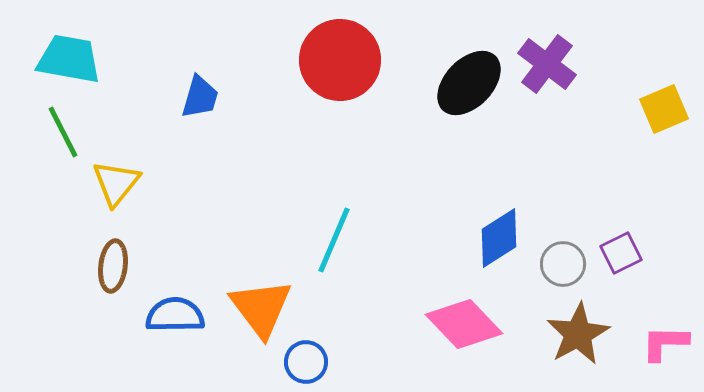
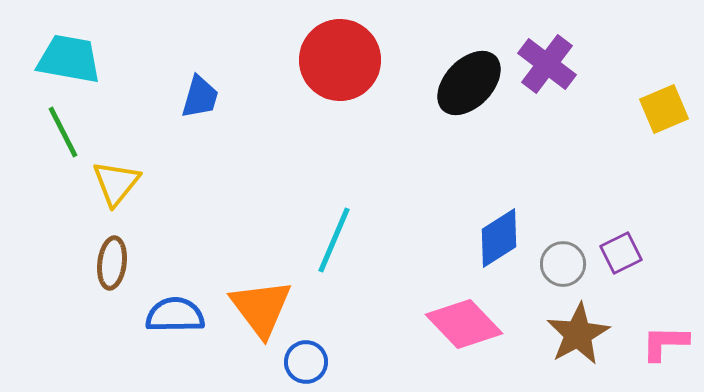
brown ellipse: moved 1 px left, 3 px up
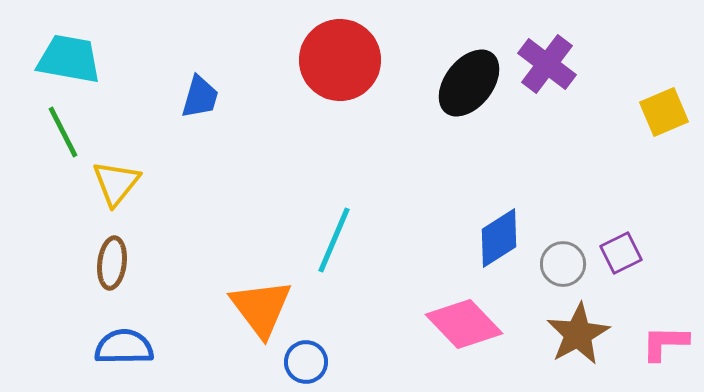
black ellipse: rotated 6 degrees counterclockwise
yellow square: moved 3 px down
blue semicircle: moved 51 px left, 32 px down
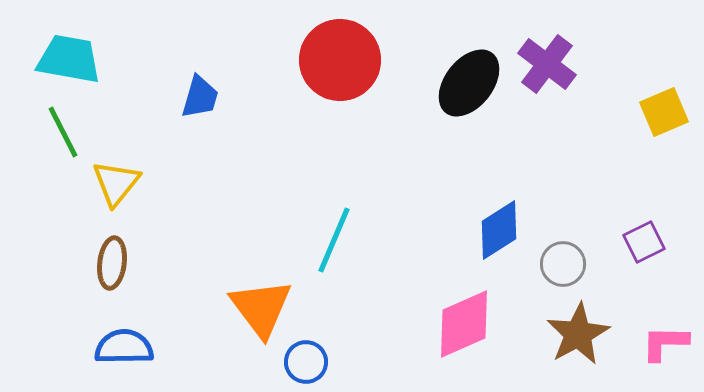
blue diamond: moved 8 px up
purple square: moved 23 px right, 11 px up
pink diamond: rotated 70 degrees counterclockwise
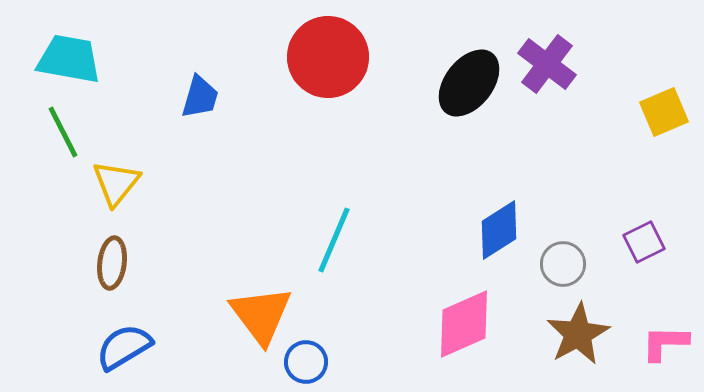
red circle: moved 12 px left, 3 px up
orange triangle: moved 7 px down
blue semicircle: rotated 30 degrees counterclockwise
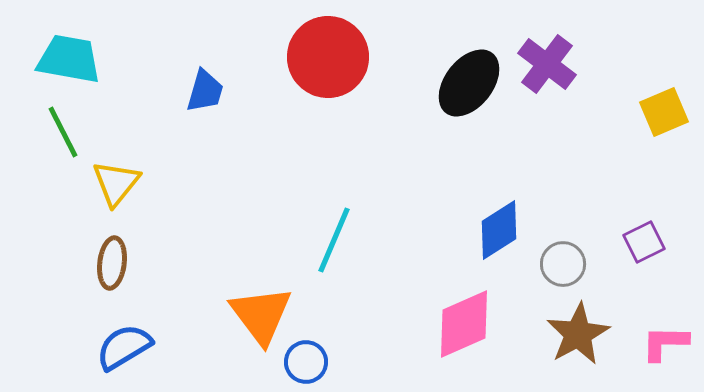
blue trapezoid: moved 5 px right, 6 px up
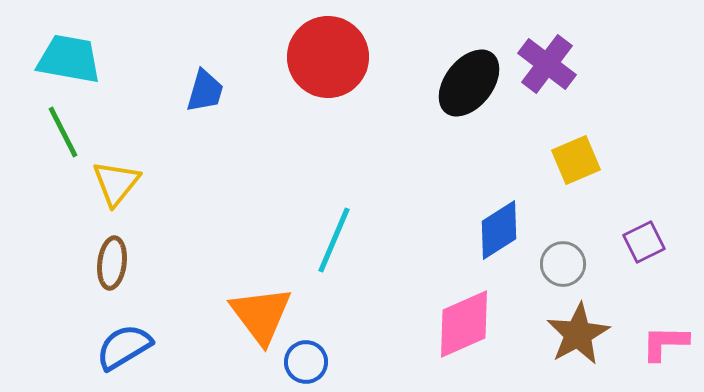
yellow square: moved 88 px left, 48 px down
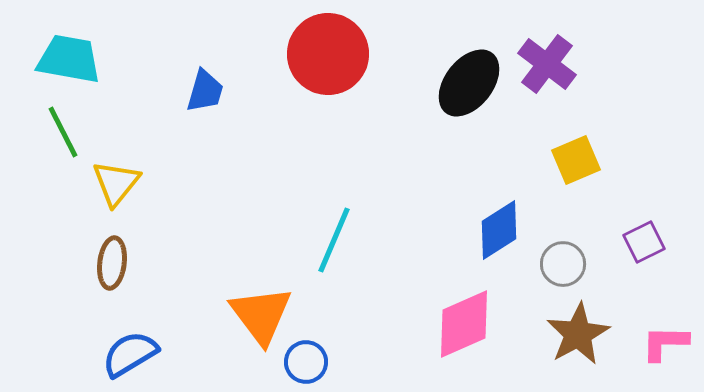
red circle: moved 3 px up
blue semicircle: moved 6 px right, 7 px down
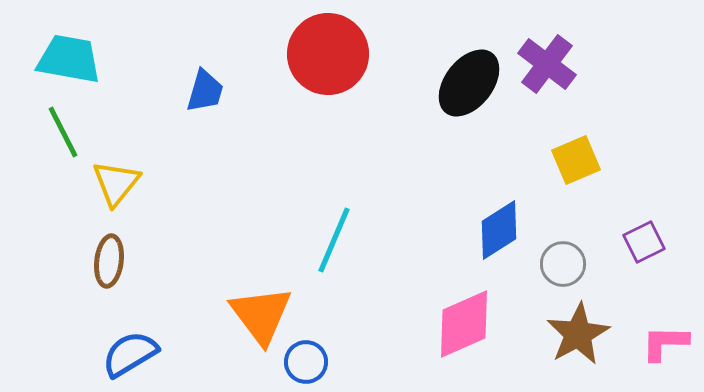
brown ellipse: moved 3 px left, 2 px up
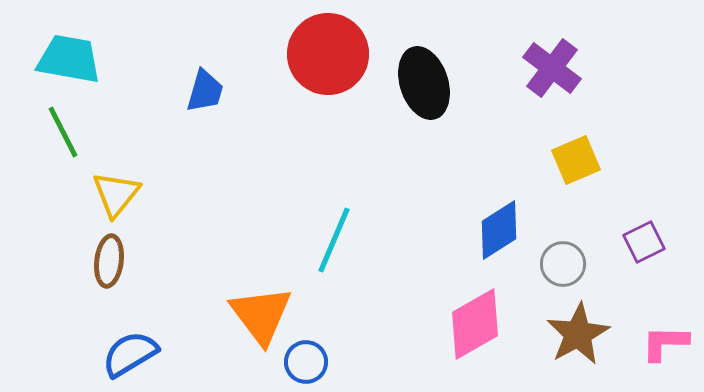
purple cross: moved 5 px right, 4 px down
black ellipse: moved 45 px left; rotated 56 degrees counterclockwise
yellow triangle: moved 11 px down
pink diamond: moved 11 px right; rotated 6 degrees counterclockwise
